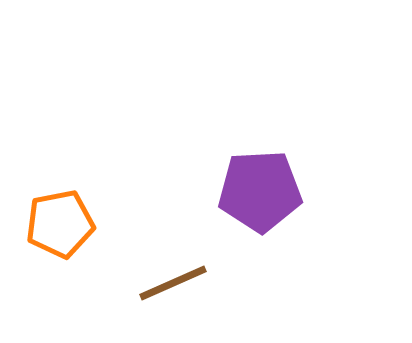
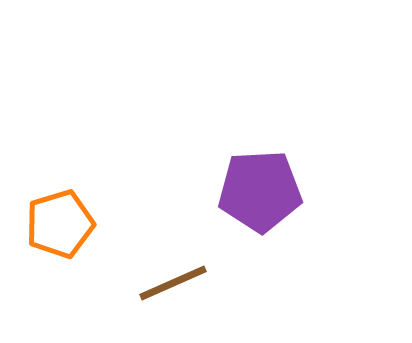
orange pentagon: rotated 6 degrees counterclockwise
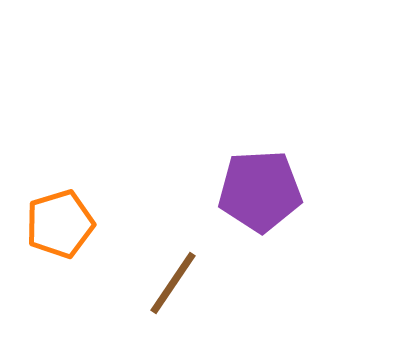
brown line: rotated 32 degrees counterclockwise
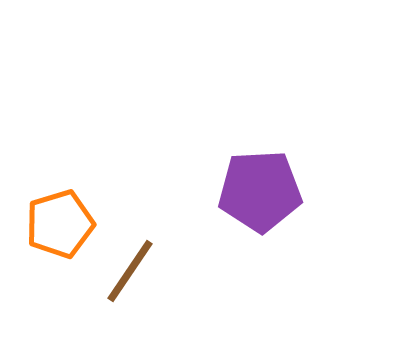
brown line: moved 43 px left, 12 px up
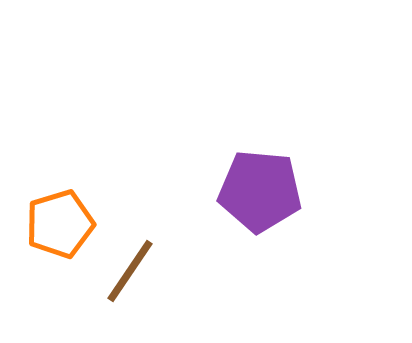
purple pentagon: rotated 8 degrees clockwise
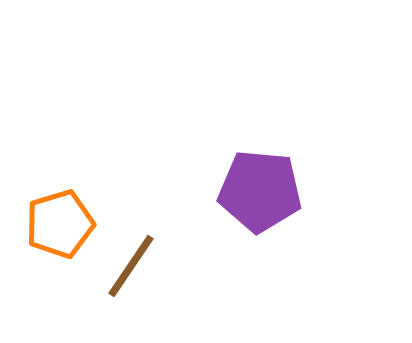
brown line: moved 1 px right, 5 px up
